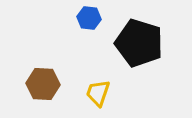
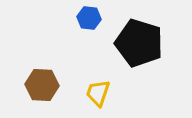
brown hexagon: moved 1 px left, 1 px down
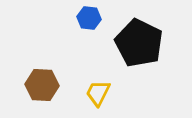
black pentagon: rotated 9 degrees clockwise
yellow trapezoid: rotated 8 degrees clockwise
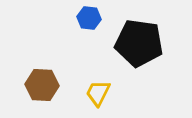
black pentagon: rotated 18 degrees counterclockwise
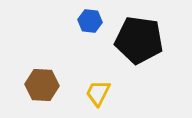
blue hexagon: moved 1 px right, 3 px down
black pentagon: moved 3 px up
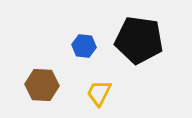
blue hexagon: moved 6 px left, 25 px down
yellow trapezoid: moved 1 px right
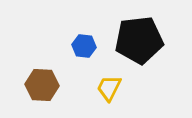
black pentagon: rotated 15 degrees counterclockwise
yellow trapezoid: moved 10 px right, 5 px up
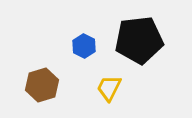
blue hexagon: rotated 20 degrees clockwise
brown hexagon: rotated 20 degrees counterclockwise
